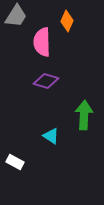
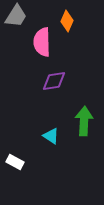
purple diamond: moved 8 px right; rotated 25 degrees counterclockwise
green arrow: moved 6 px down
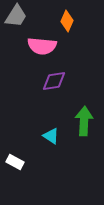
pink semicircle: moved 4 px down; rotated 84 degrees counterclockwise
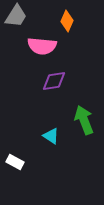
green arrow: moved 1 px up; rotated 24 degrees counterclockwise
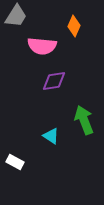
orange diamond: moved 7 px right, 5 px down
